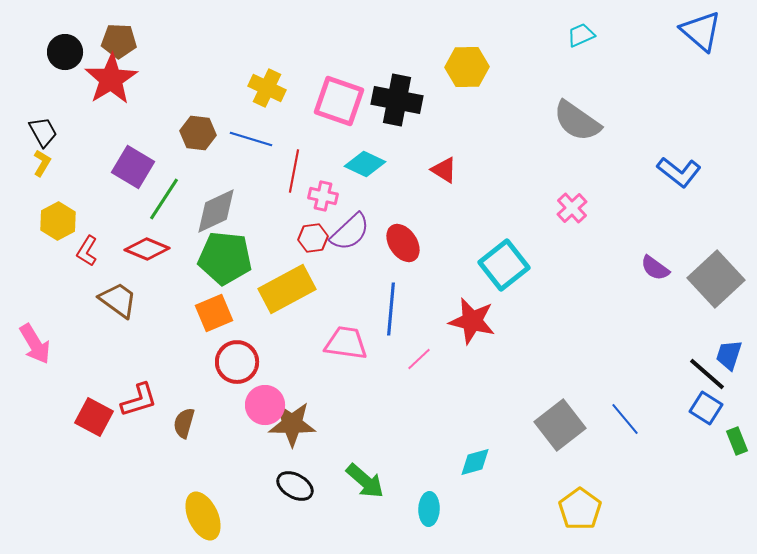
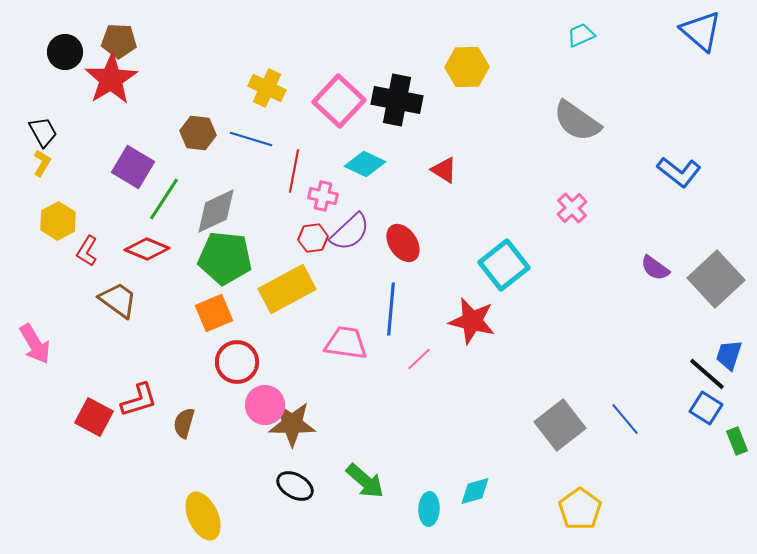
pink square at (339, 101): rotated 24 degrees clockwise
cyan diamond at (475, 462): moved 29 px down
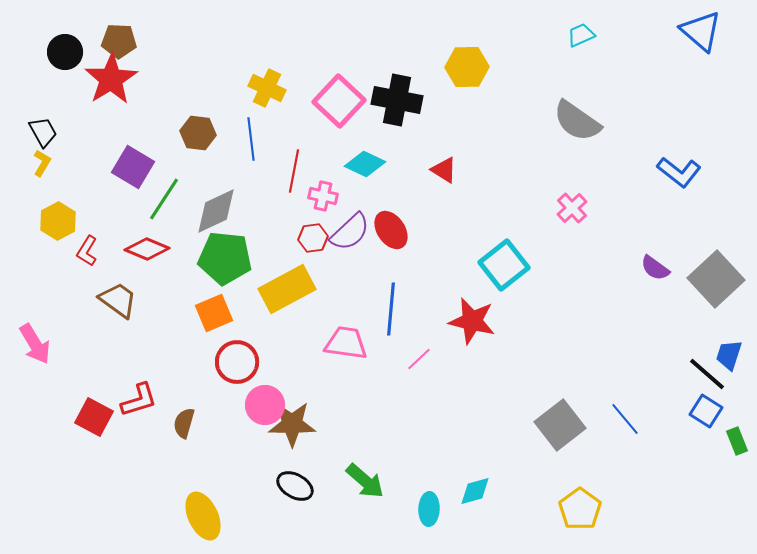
blue line at (251, 139): rotated 66 degrees clockwise
red ellipse at (403, 243): moved 12 px left, 13 px up
blue square at (706, 408): moved 3 px down
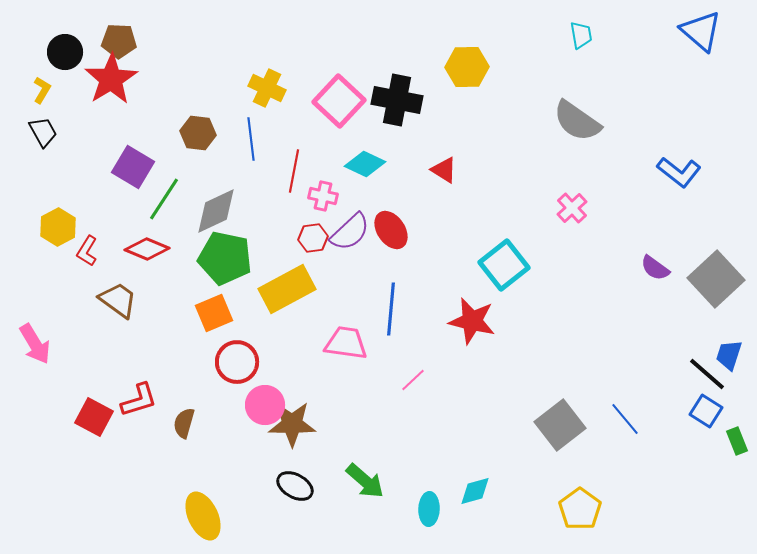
cyan trapezoid at (581, 35): rotated 104 degrees clockwise
yellow L-shape at (42, 163): moved 73 px up
yellow hexagon at (58, 221): moved 6 px down
green pentagon at (225, 258): rotated 6 degrees clockwise
pink line at (419, 359): moved 6 px left, 21 px down
